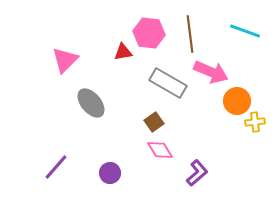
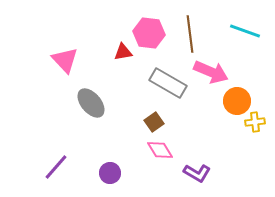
pink triangle: rotated 28 degrees counterclockwise
purple L-shape: rotated 72 degrees clockwise
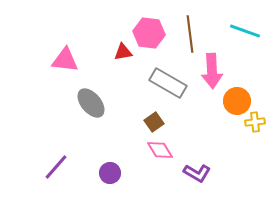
pink triangle: rotated 40 degrees counterclockwise
pink arrow: moved 1 px right, 1 px up; rotated 64 degrees clockwise
